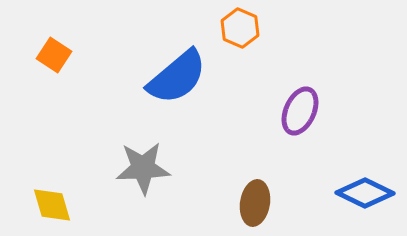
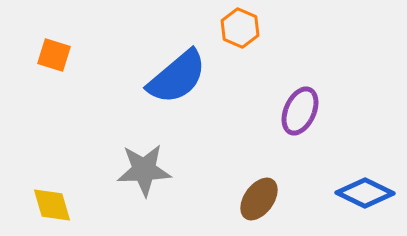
orange square: rotated 16 degrees counterclockwise
gray star: moved 1 px right, 2 px down
brown ellipse: moved 4 px right, 4 px up; rotated 27 degrees clockwise
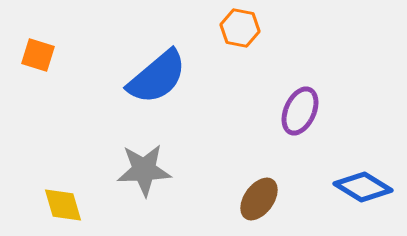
orange hexagon: rotated 12 degrees counterclockwise
orange square: moved 16 px left
blue semicircle: moved 20 px left
blue diamond: moved 2 px left, 6 px up; rotated 6 degrees clockwise
yellow diamond: moved 11 px right
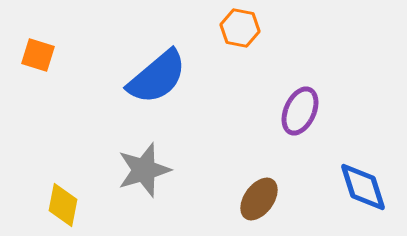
gray star: rotated 14 degrees counterclockwise
blue diamond: rotated 40 degrees clockwise
yellow diamond: rotated 27 degrees clockwise
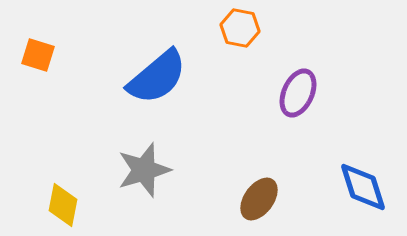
purple ellipse: moved 2 px left, 18 px up
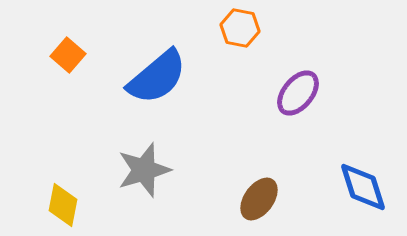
orange square: moved 30 px right; rotated 24 degrees clockwise
purple ellipse: rotated 15 degrees clockwise
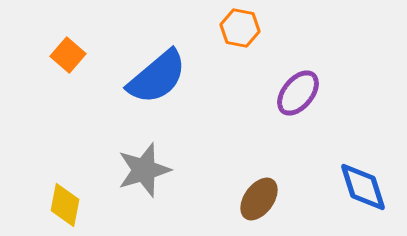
yellow diamond: moved 2 px right
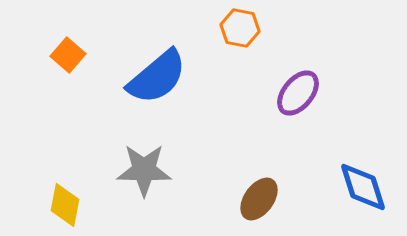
gray star: rotated 18 degrees clockwise
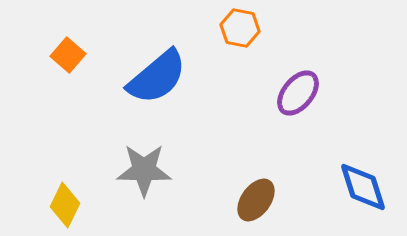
brown ellipse: moved 3 px left, 1 px down
yellow diamond: rotated 15 degrees clockwise
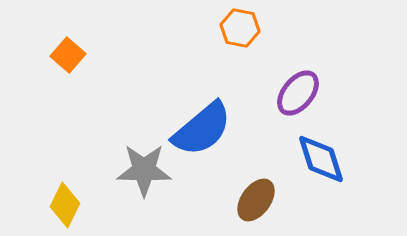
blue semicircle: moved 45 px right, 52 px down
blue diamond: moved 42 px left, 28 px up
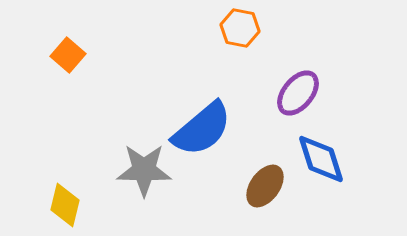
brown ellipse: moved 9 px right, 14 px up
yellow diamond: rotated 12 degrees counterclockwise
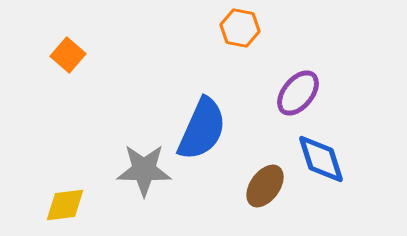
blue semicircle: rotated 26 degrees counterclockwise
yellow diamond: rotated 69 degrees clockwise
